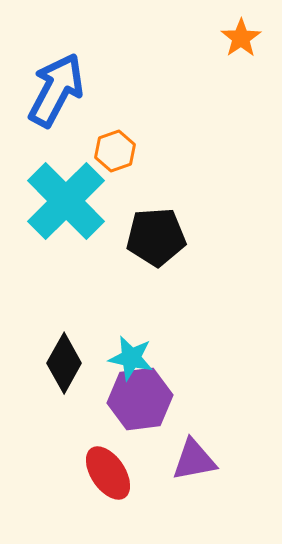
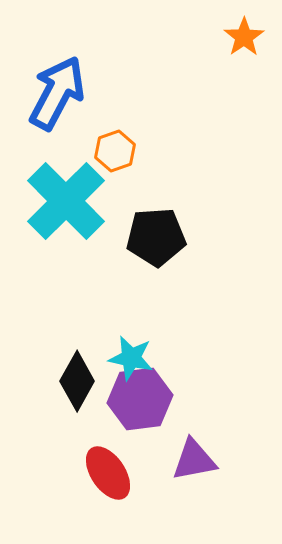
orange star: moved 3 px right, 1 px up
blue arrow: moved 1 px right, 3 px down
black diamond: moved 13 px right, 18 px down
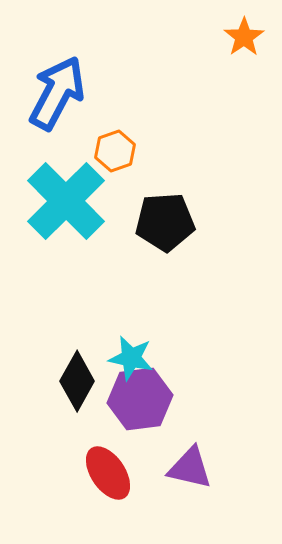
black pentagon: moved 9 px right, 15 px up
purple triangle: moved 4 px left, 8 px down; rotated 24 degrees clockwise
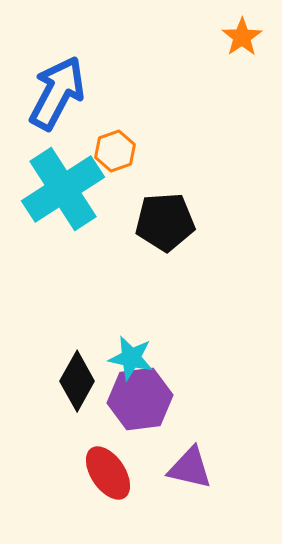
orange star: moved 2 px left
cyan cross: moved 3 px left, 12 px up; rotated 12 degrees clockwise
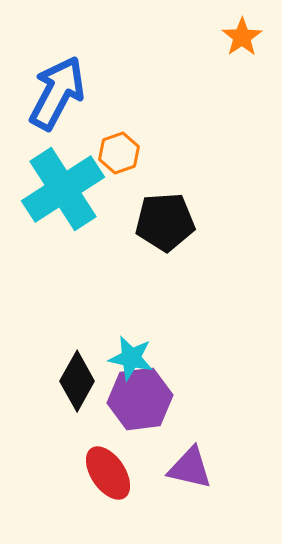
orange hexagon: moved 4 px right, 2 px down
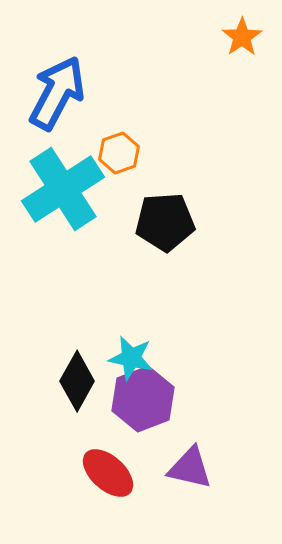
purple hexagon: moved 3 px right; rotated 14 degrees counterclockwise
red ellipse: rotated 14 degrees counterclockwise
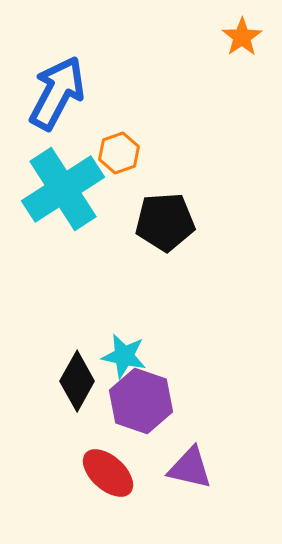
cyan star: moved 7 px left, 2 px up
purple hexagon: moved 2 px left, 2 px down; rotated 20 degrees counterclockwise
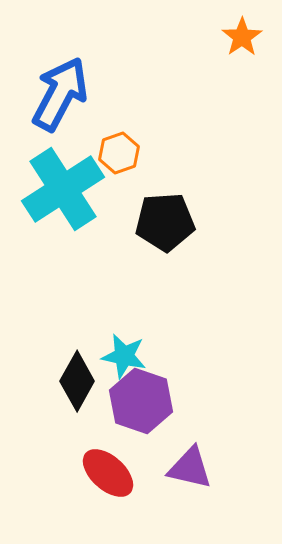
blue arrow: moved 3 px right, 1 px down
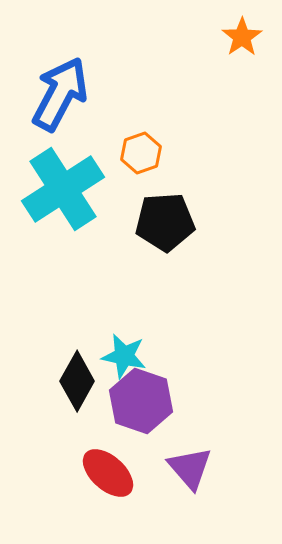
orange hexagon: moved 22 px right
purple triangle: rotated 36 degrees clockwise
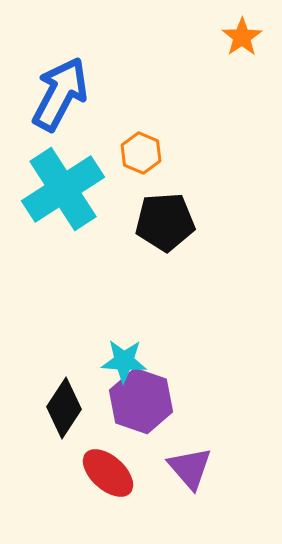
orange hexagon: rotated 18 degrees counterclockwise
cyan star: moved 5 px down; rotated 9 degrees counterclockwise
black diamond: moved 13 px left, 27 px down; rotated 4 degrees clockwise
